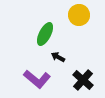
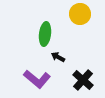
yellow circle: moved 1 px right, 1 px up
green ellipse: rotated 20 degrees counterclockwise
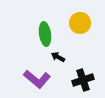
yellow circle: moved 9 px down
green ellipse: rotated 15 degrees counterclockwise
black cross: rotated 30 degrees clockwise
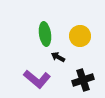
yellow circle: moved 13 px down
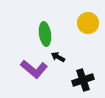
yellow circle: moved 8 px right, 13 px up
purple L-shape: moved 3 px left, 10 px up
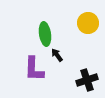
black arrow: moved 1 px left, 2 px up; rotated 24 degrees clockwise
purple L-shape: rotated 52 degrees clockwise
black cross: moved 4 px right
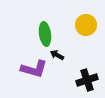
yellow circle: moved 2 px left, 2 px down
black arrow: rotated 24 degrees counterclockwise
purple L-shape: rotated 76 degrees counterclockwise
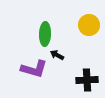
yellow circle: moved 3 px right
green ellipse: rotated 10 degrees clockwise
black cross: rotated 15 degrees clockwise
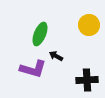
green ellipse: moved 5 px left; rotated 20 degrees clockwise
black arrow: moved 1 px left, 1 px down
purple L-shape: moved 1 px left
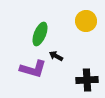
yellow circle: moved 3 px left, 4 px up
